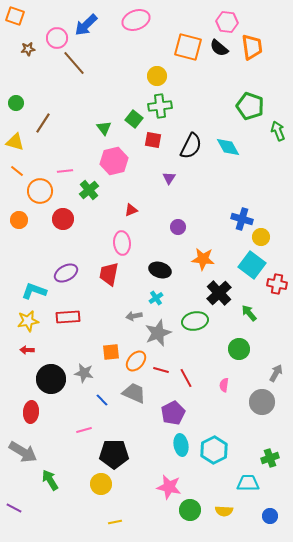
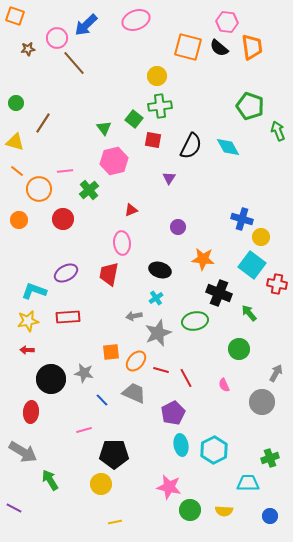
orange circle at (40, 191): moved 1 px left, 2 px up
black cross at (219, 293): rotated 25 degrees counterclockwise
pink semicircle at (224, 385): rotated 32 degrees counterclockwise
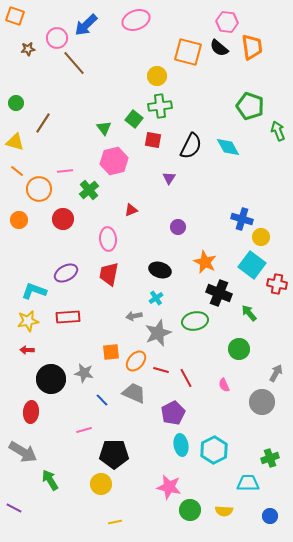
orange square at (188, 47): moved 5 px down
pink ellipse at (122, 243): moved 14 px left, 4 px up
orange star at (203, 259): moved 2 px right, 3 px down; rotated 20 degrees clockwise
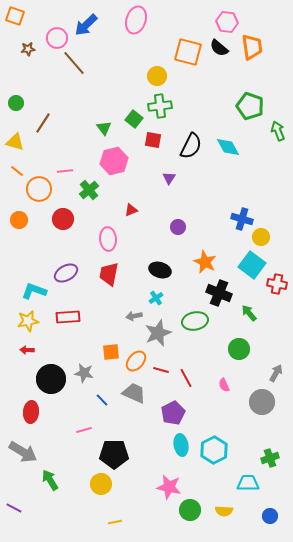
pink ellipse at (136, 20): rotated 52 degrees counterclockwise
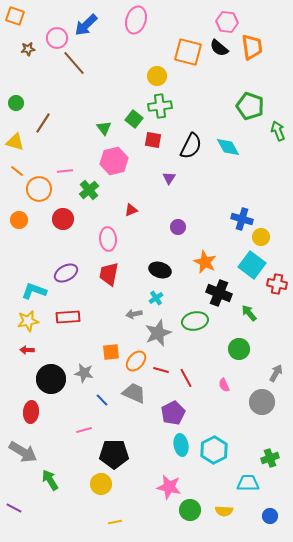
gray arrow at (134, 316): moved 2 px up
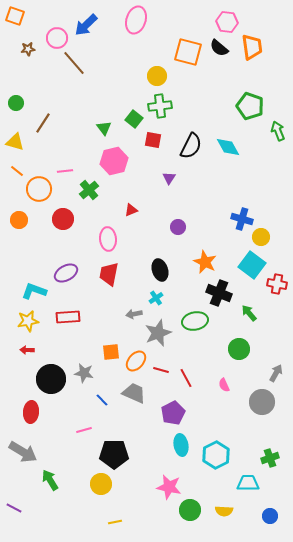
black ellipse at (160, 270): rotated 55 degrees clockwise
cyan hexagon at (214, 450): moved 2 px right, 5 px down
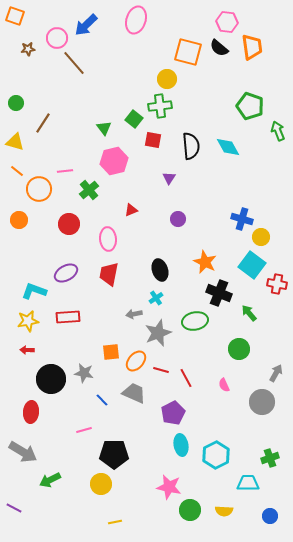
yellow circle at (157, 76): moved 10 px right, 3 px down
black semicircle at (191, 146): rotated 32 degrees counterclockwise
red circle at (63, 219): moved 6 px right, 5 px down
purple circle at (178, 227): moved 8 px up
green arrow at (50, 480): rotated 85 degrees counterclockwise
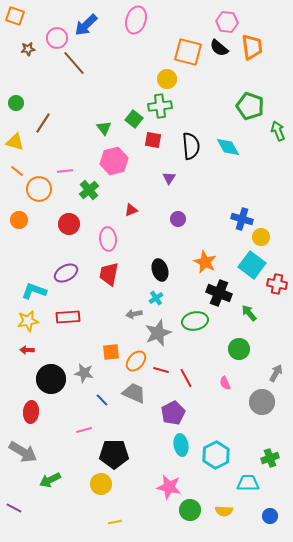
pink semicircle at (224, 385): moved 1 px right, 2 px up
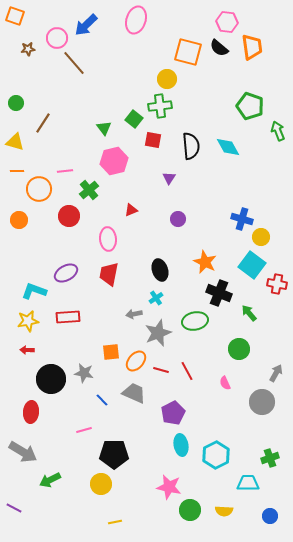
orange line at (17, 171): rotated 40 degrees counterclockwise
red circle at (69, 224): moved 8 px up
red line at (186, 378): moved 1 px right, 7 px up
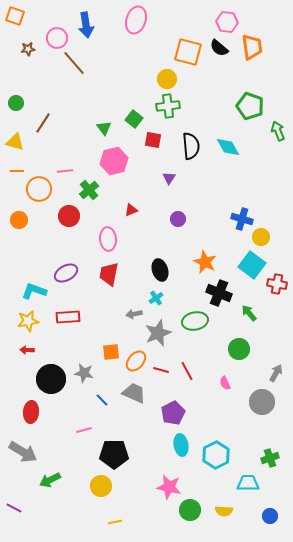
blue arrow at (86, 25): rotated 55 degrees counterclockwise
green cross at (160, 106): moved 8 px right
yellow circle at (101, 484): moved 2 px down
